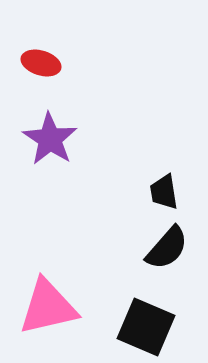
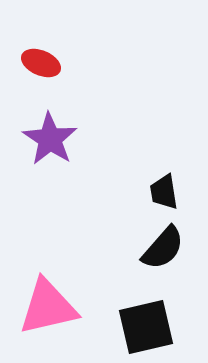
red ellipse: rotated 6 degrees clockwise
black semicircle: moved 4 px left
black square: rotated 36 degrees counterclockwise
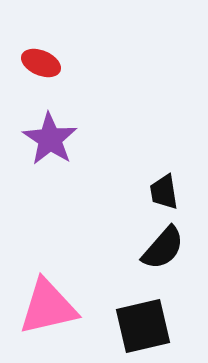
black square: moved 3 px left, 1 px up
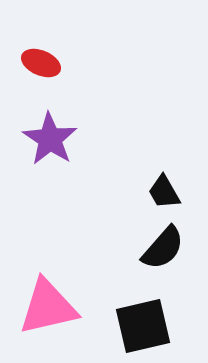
black trapezoid: rotated 21 degrees counterclockwise
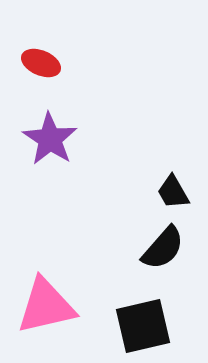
black trapezoid: moved 9 px right
pink triangle: moved 2 px left, 1 px up
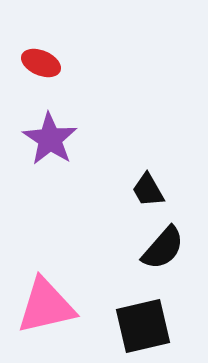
black trapezoid: moved 25 px left, 2 px up
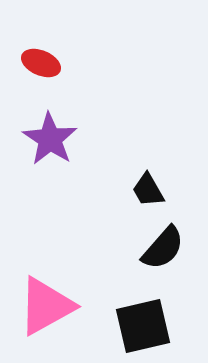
pink triangle: rotated 16 degrees counterclockwise
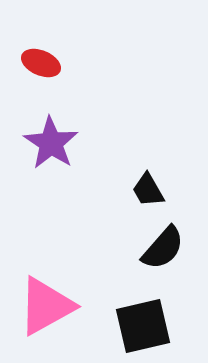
purple star: moved 1 px right, 4 px down
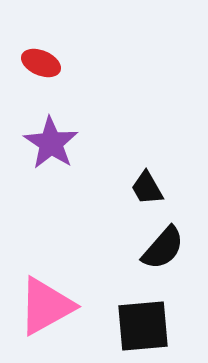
black trapezoid: moved 1 px left, 2 px up
black square: rotated 8 degrees clockwise
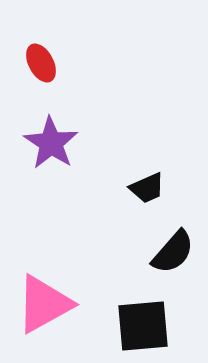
red ellipse: rotated 39 degrees clockwise
black trapezoid: rotated 84 degrees counterclockwise
black semicircle: moved 10 px right, 4 px down
pink triangle: moved 2 px left, 2 px up
